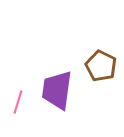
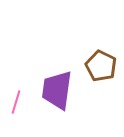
pink line: moved 2 px left
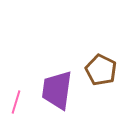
brown pentagon: moved 4 px down
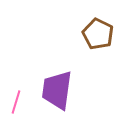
brown pentagon: moved 3 px left, 36 px up
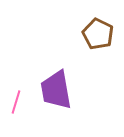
purple trapezoid: moved 1 px left; rotated 18 degrees counterclockwise
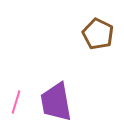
purple trapezoid: moved 12 px down
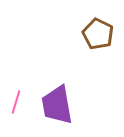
purple trapezoid: moved 1 px right, 3 px down
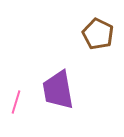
purple trapezoid: moved 1 px right, 15 px up
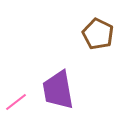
pink line: rotated 35 degrees clockwise
